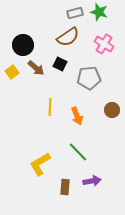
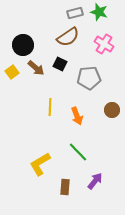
purple arrow: moved 3 px right; rotated 42 degrees counterclockwise
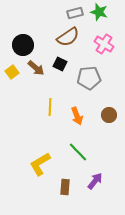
brown circle: moved 3 px left, 5 px down
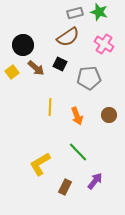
brown rectangle: rotated 21 degrees clockwise
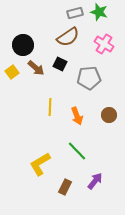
green line: moved 1 px left, 1 px up
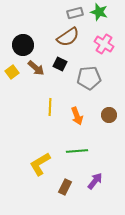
green line: rotated 50 degrees counterclockwise
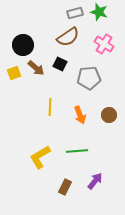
yellow square: moved 2 px right, 1 px down; rotated 16 degrees clockwise
orange arrow: moved 3 px right, 1 px up
yellow L-shape: moved 7 px up
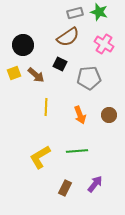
brown arrow: moved 7 px down
yellow line: moved 4 px left
purple arrow: moved 3 px down
brown rectangle: moved 1 px down
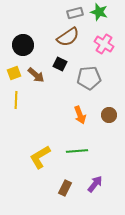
yellow line: moved 30 px left, 7 px up
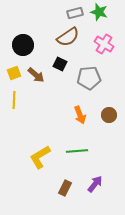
yellow line: moved 2 px left
